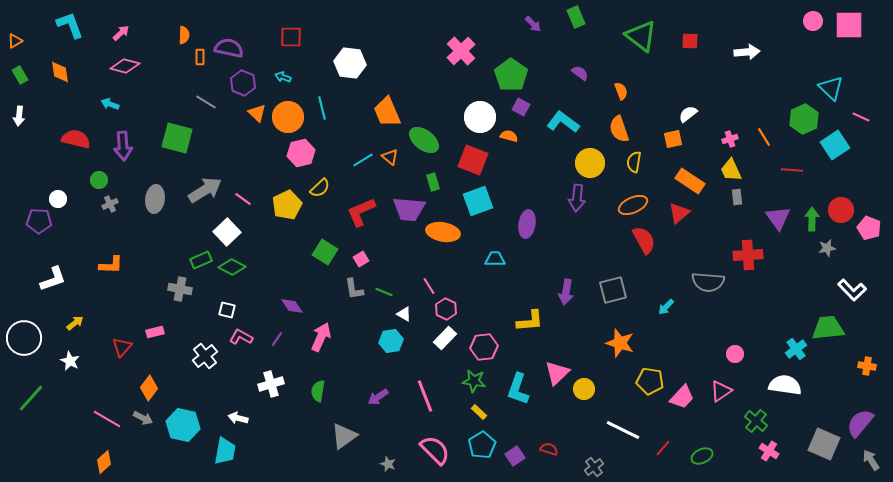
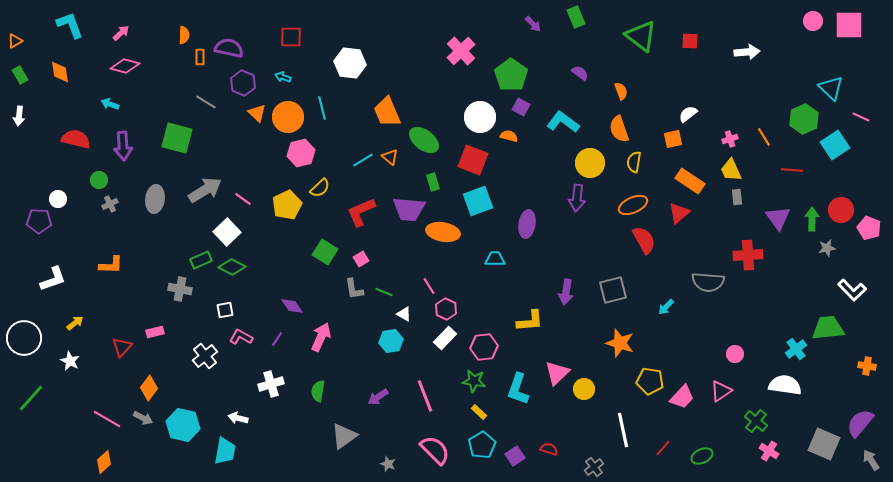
white square at (227, 310): moved 2 px left; rotated 24 degrees counterclockwise
white line at (623, 430): rotated 52 degrees clockwise
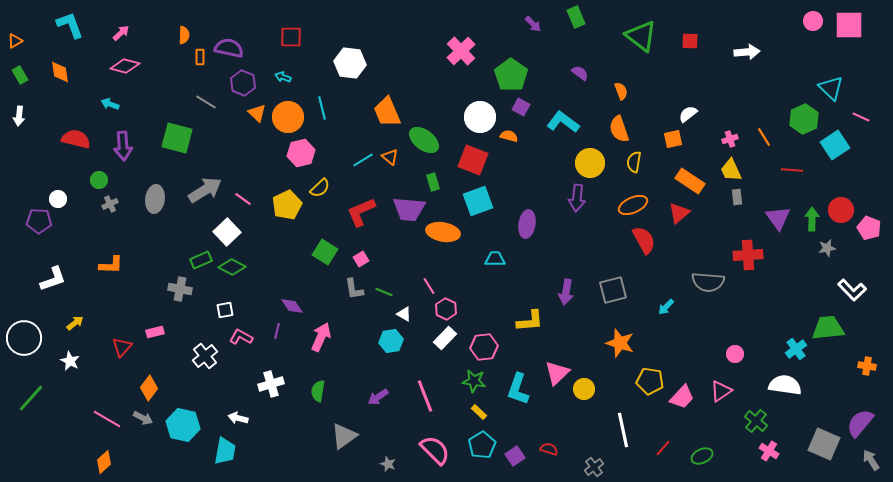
purple line at (277, 339): moved 8 px up; rotated 21 degrees counterclockwise
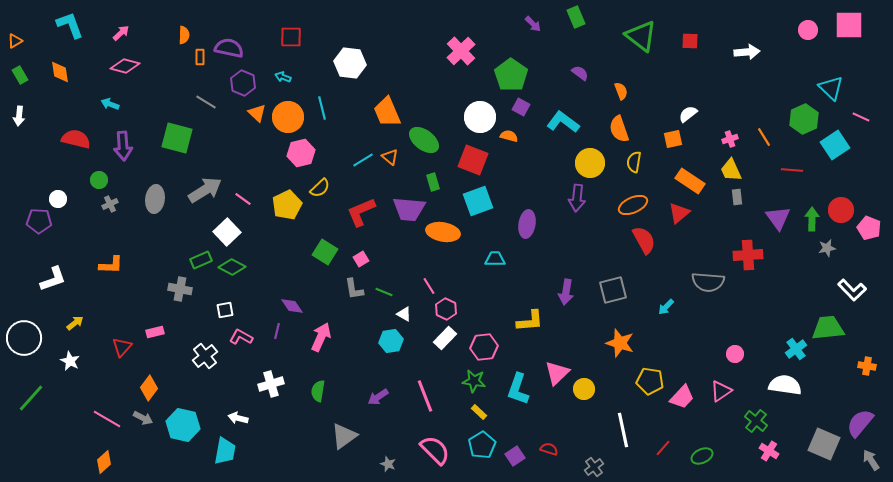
pink circle at (813, 21): moved 5 px left, 9 px down
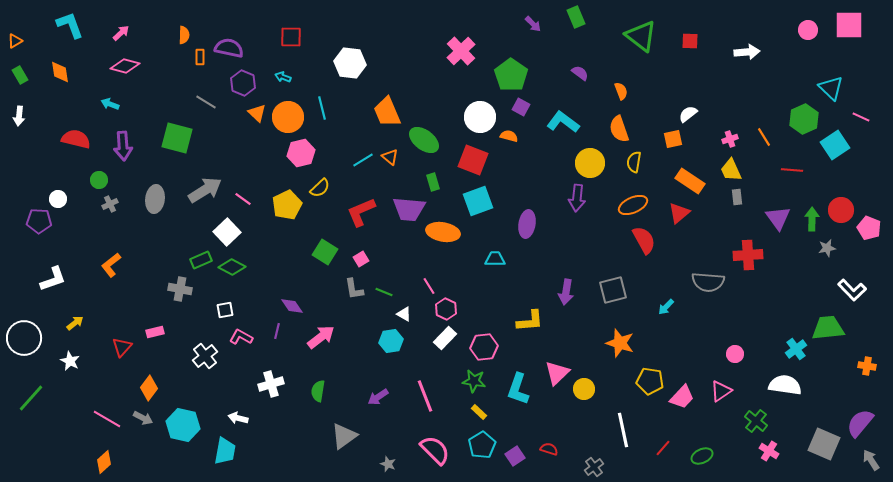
orange L-shape at (111, 265): rotated 140 degrees clockwise
pink arrow at (321, 337): rotated 28 degrees clockwise
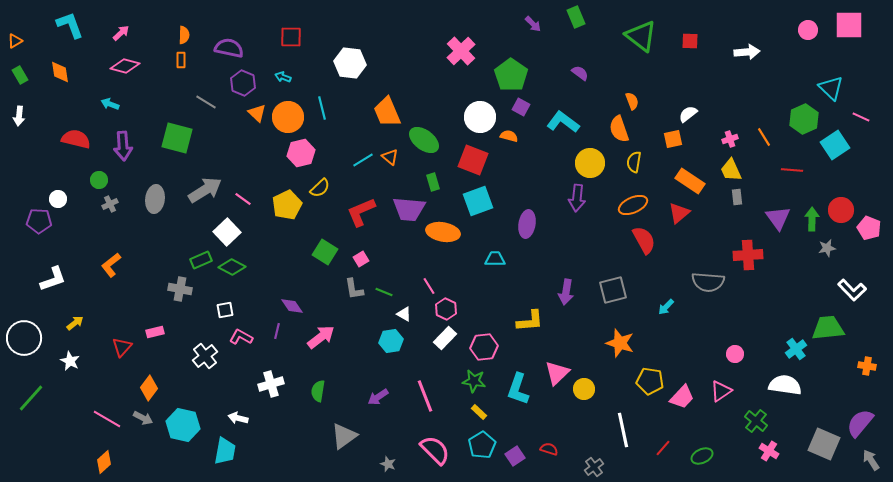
orange rectangle at (200, 57): moved 19 px left, 3 px down
orange semicircle at (621, 91): moved 11 px right, 10 px down
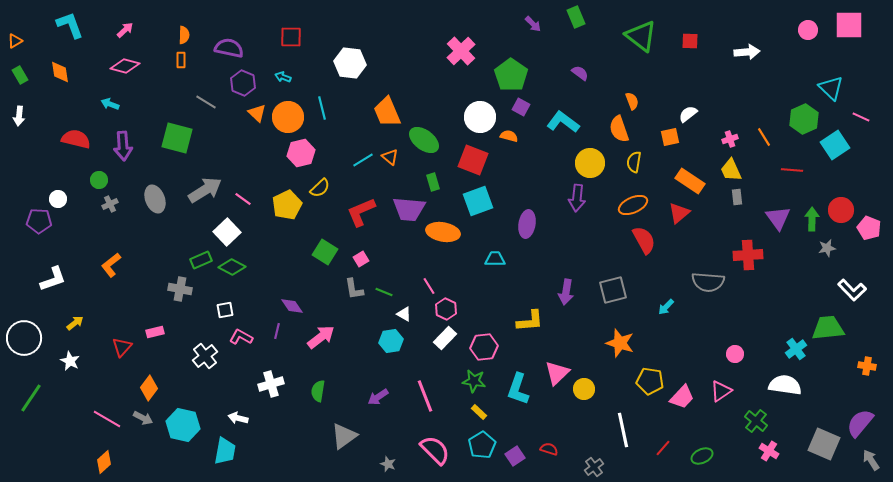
pink arrow at (121, 33): moved 4 px right, 3 px up
orange square at (673, 139): moved 3 px left, 2 px up
gray ellipse at (155, 199): rotated 28 degrees counterclockwise
green line at (31, 398): rotated 8 degrees counterclockwise
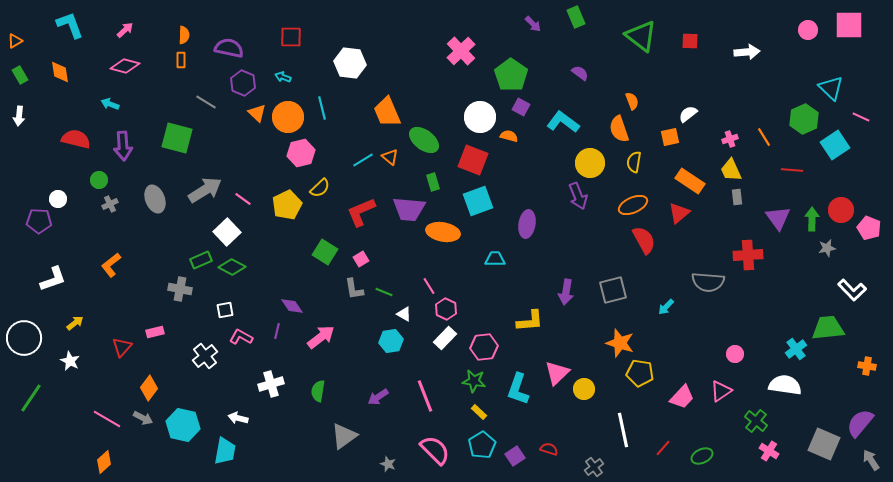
purple arrow at (577, 198): moved 1 px right, 2 px up; rotated 28 degrees counterclockwise
yellow pentagon at (650, 381): moved 10 px left, 8 px up
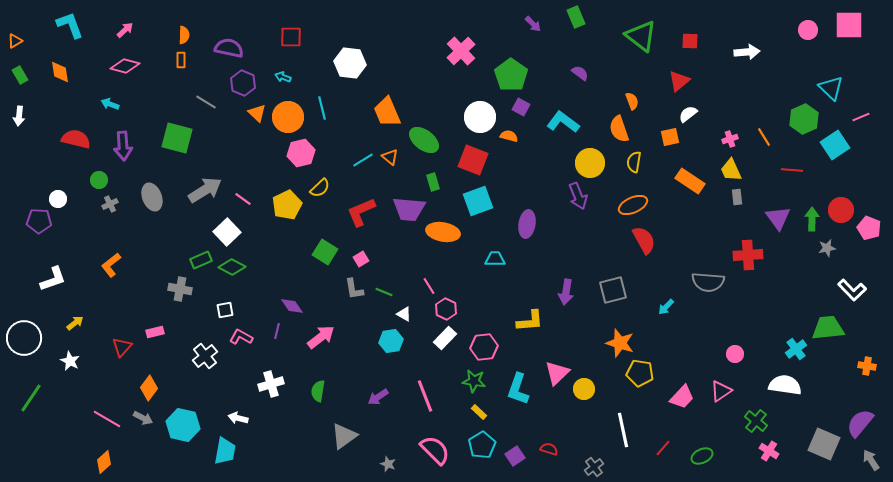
pink line at (861, 117): rotated 48 degrees counterclockwise
gray ellipse at (155, 199): moved 3 px left, 2 px up
red triangle at (679, 213): moved 132 px up
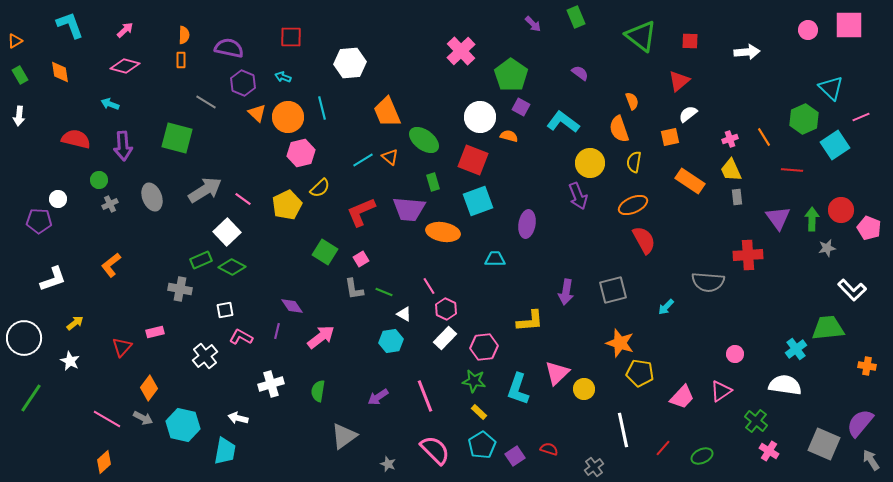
white hexagon at (350, 63): rotated 12 degrees counterclockwise
